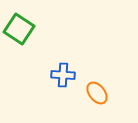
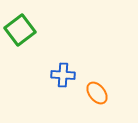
green square: moved 1 px right, 1 px down; rotated 20 degrees clockwise
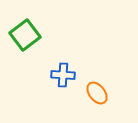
green square: moved 5 px right, 5 px down
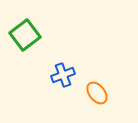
blue cross: rotated 25 degrees counterclockwise
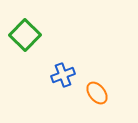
green square: rotated 8 degrees counterclockwise
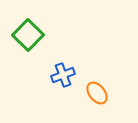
green square: moved 3 px right
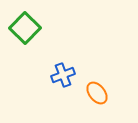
green square: moved 3 px left, 7 px up
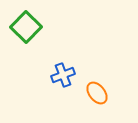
green square: moved 1 px right, 1 px up
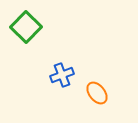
blue cross: moved 1 px left
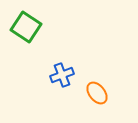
green square: rotated 12 degrees counterclockwise
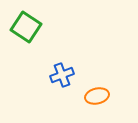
orange ellipse: moved 3 px down; rotated 65 degrees counterclockwise
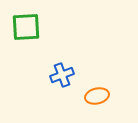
green square: rotated 36 degrees counterclockwise
